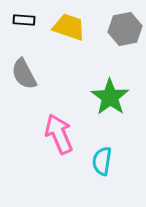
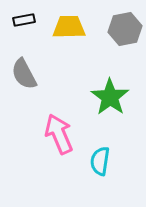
black rectangle: rotated 15 degrees counterclockwise
yellow trapezoid: rotated 20 degrees counterclockwise
cyan semicircle: moved 2 px left
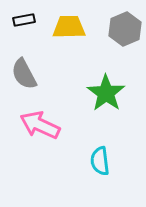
gray hexagon: rotated 12 degrees counterclockwise
green star: moved 4 px left, 4 px up
pink arrow: moved 19 px left, 9 px up; rotated 42 degrees counterclockwise
cyan semicircle: rotated 16 degrees counterclockwise
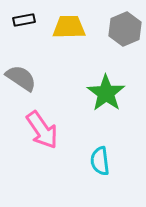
gray semicircle: moved 3 px left, 4 px down; rotated 152 degrees clockwise
pink arrow: moved 2 px right, 5 px down; rotated 150 degrees counterclockwise
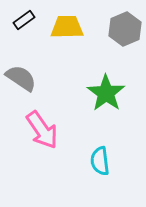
black rectangle: rotated 25 degrees counterclockwise
yellow trapezoid: moved 2 px left
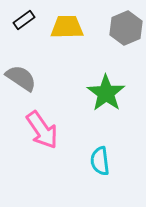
gray hexagon: moved 1 px right, 1 px up
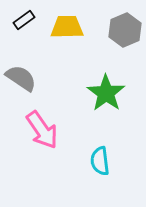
gray hexagon: moved 1 px left, 2 px down
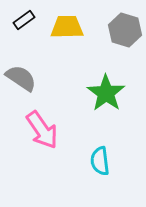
gray hexagon: rotated 20 degrees counterclockwise
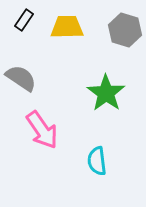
black rectangle: rotated 20 degrees counterclockwise
cyan semicircle: moved 3 px left
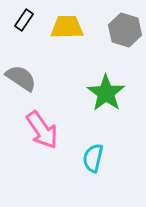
cyan semicircle: moved 4 px left, 3 px up; rotated 20 degrees clockwise
